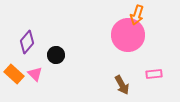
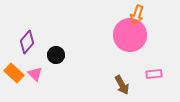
pink circle: moved 2 px right
orange rectangle: moved 1 px up
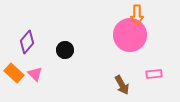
orange arrow: rotated 18 degrees counterclockwise
black circle: moved 9 px right, 5 px up
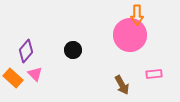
purple diamond: moved 1 px left, 9 px down
black circle: moved 8 px right
orange rectangle: moved 1 px left, 5 px down
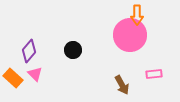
purple diamond: moved 3 px right
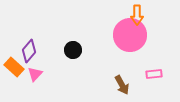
pink triangle: rotated 28 degrees clockwise
orange rectangle: moved 1 px right, 11 px up
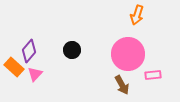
orange arrow: rotated 18 degrees clockwise
pink circle: moved 2 px left, 19 px down
black circle: moved 1 px left
pink rectangle: moved 1 px left, 1 px down
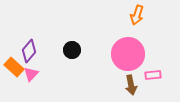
pink triangle: moved 4 px left
brown arrow: moved 9 px right; rotated 18 degrees clockwise
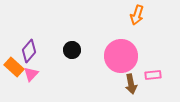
pink circle: moved 7 px left, 2 px down
brown arrow: moved 1 px up
